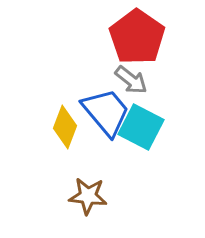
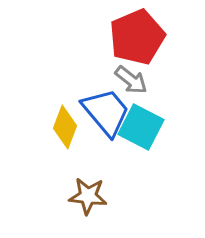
red pentagon: rotated 14 degrees clockwise
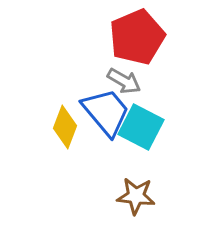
gray arrow: moved 7 px left, 1 px down; rotated 8 degrees counterclockwise
brown star: moved 48 px right
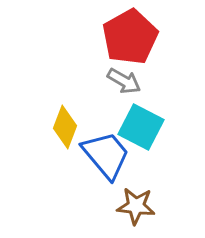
red pentagon: moved 7 px left; rotated 6 degrees counterclockwise
blue trapezoid: moved 43 px down
brown star: moved 10 px down
